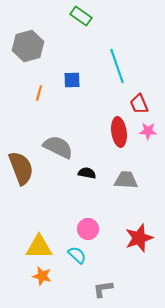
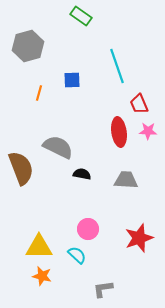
black semicircle: moved 5 px left, 1 px down
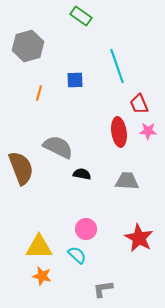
blue square: moved 3 px right
gray trapezoid: moved 1 px right, 1 px down
pink circle: moved 2 px left
red star: rotated 24 degrees counterclockwise
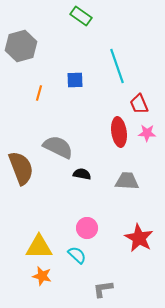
gray hexagon: moved 7 px left
pink star: moved 1 px left, 2 px down
pink circle: moved 1 px right, 1 px up
